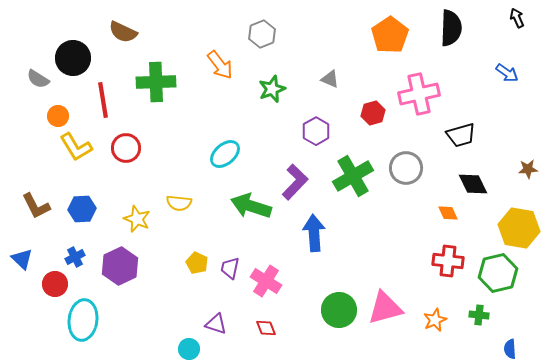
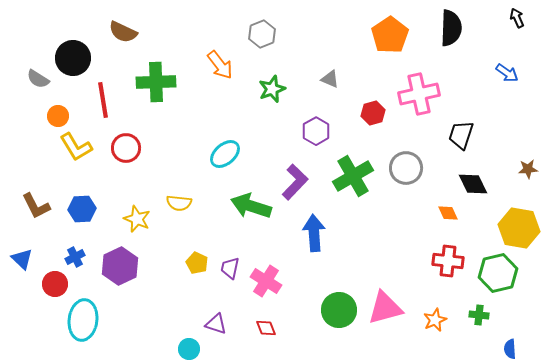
black trapezoid at (461, 135): rotated 124 degrees clockwise
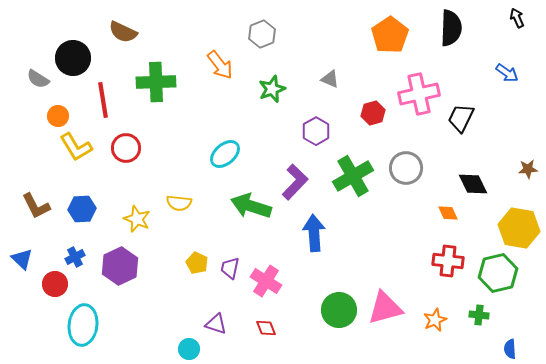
black trapezoid at (461, 135): moved 17 px up; rotated 8 degrees clockwise
cyan ellipse at (83, 320): moved 5 px down
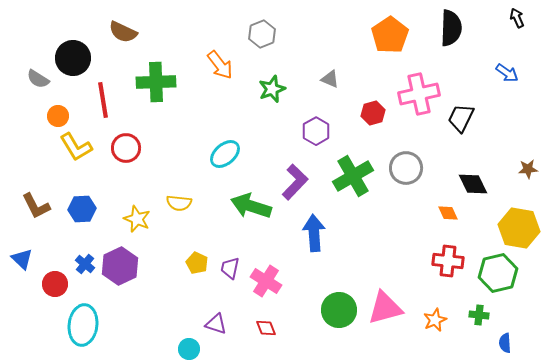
blue cross at (75, 257): moved 10 px right, 7 px down; rotated 24 degrees counterclockwise
blue semicircle at (510, 349): moved 5 px left, 6 px up
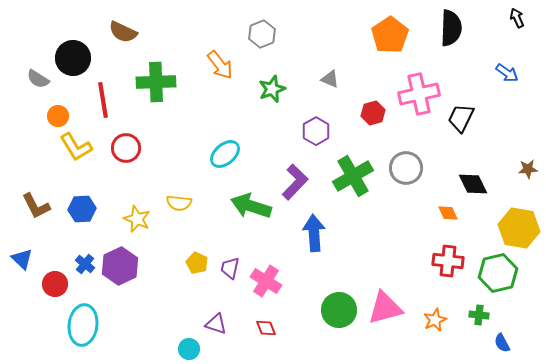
blue semicircle at (505, 343): moved 3 px left; rotated 24 degrees counterclockwise
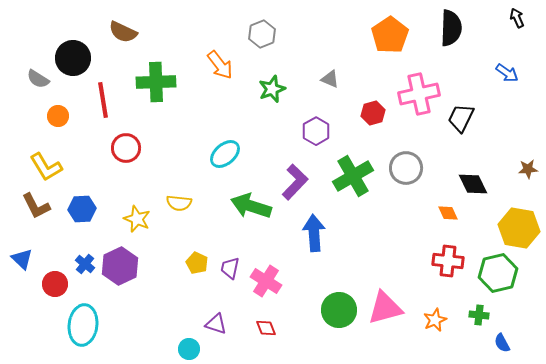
yellow L-shape at (76, 147): moved 30 px left, 20 px down
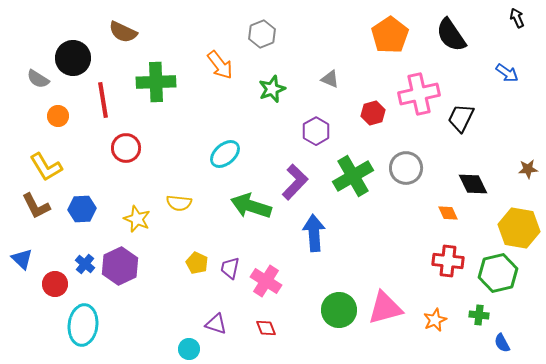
black semicircle at (451, 28): moved 7 px down; rotated 144 degrees clockwise
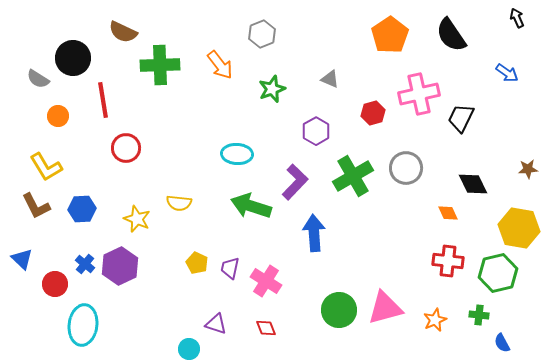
green cross at (156, 82): moved 4 px right, 17 px up
cyan ellipse at (225, 154): moved 12 px right; rotated 44 degrees clockwise
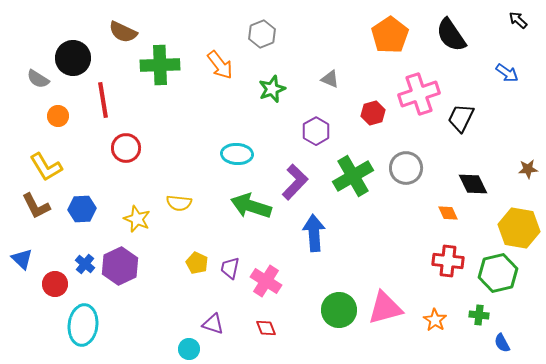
black arrow at (517, 18): moved 1 px right, 2 px down; rotated 24 degrees counterclockwise
pink cross at (419, 94): rotated 6 degrees counterclockwise
orange star at (435, 320): rotated 15 degrees counterclockwise
purple triangle at (216, 324): moved 3 px left
